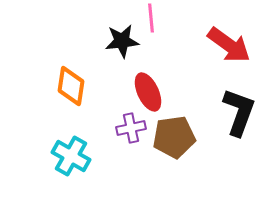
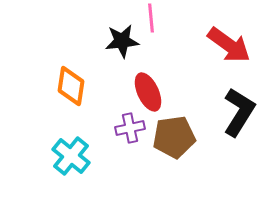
black L-shape: rotated 12 degrees clockwise
purple cross: moved 1 px left
cyan cross: rotated 9 degrees clockwise
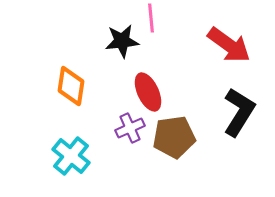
purple cross: rotated 12 degrees counterclockwise
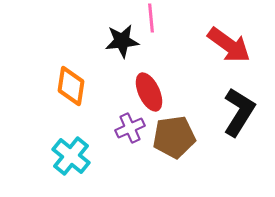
red ellipse: moved 1 px right
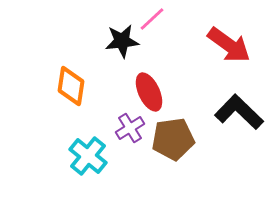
pink line: moved 1 px right, 1 px down; rotated 52 degrees clockwise
black L-shape: rotated 78 degrees counterclockwise
purple cross: rotated 8 degrees counterclockwise
brown pentagon: moved 1 px left, 2 px down
cyan cross: moved 17 px right
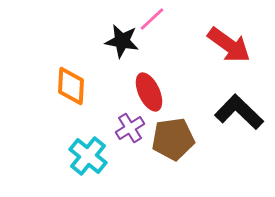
black star: rotated 16 degrees clockwise
orange diamond: rotated 6 degrees counterclockwise
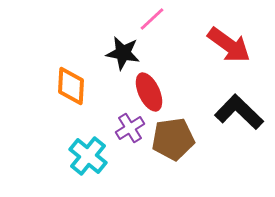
black star: moved 1 px right, 12 px down
